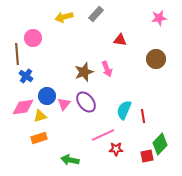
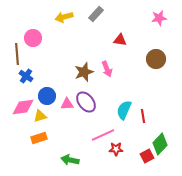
pink triangle: moved 3 px right; rotated 48 degrees clockwise
red square: rotated 16 degrees counterclockwise
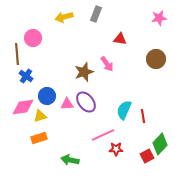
gray rectangle: rotated 21 degrees counterclockwise
red triangle: moved 1 px up
pink arrow: moved 5 px up; rotated 14 degrees counterclockwise
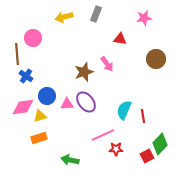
pink star: moved 15 px left
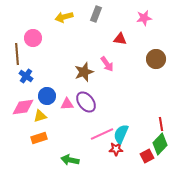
cyan semicircle: moved 3 px left, 24 px down
red line: moved 18 px right, 8 px down
pink line: moved 1 px left, 1 px up
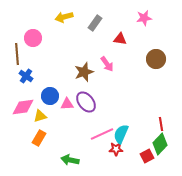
gray rectangle: moved 1 px left, 9 px down; rotated 14 degrees clockwise
blue circle: moved 3 px right
orange rectangle: rotated 42 degrees counterclockwise
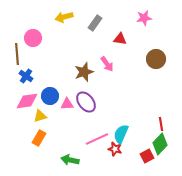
pink diamond: moved 4 px right, 6 px up
pink line: moved 5 px left, 5 px down
red star: moved 1 px left; rotated 16 degrees clockwise
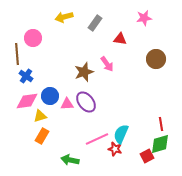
orange rectangle: moved 3 px right, 2 px up
green diamond: rotated 30 degrees clockwise
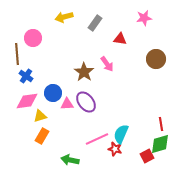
brown star: rotated 18 degrees counterclockwise
blue circle: moved 3 px right, 3 px up
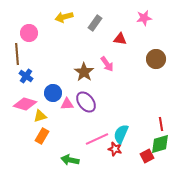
pink circle: moved 4 px left, 5 px up
pink diamond: moved 2 px left, 3 px down; rotated 25 degrees clockwise
